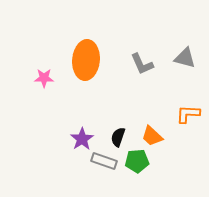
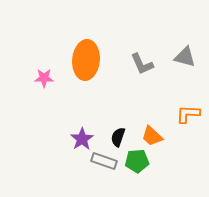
gray triangle: moved 1 px up
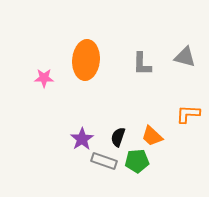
gray L-shape: rotated 25 degrees clockwise
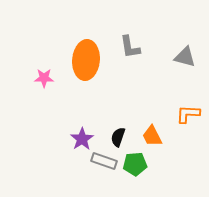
gray L-shape: moved 12 px left, 17 px up; rotated 10 degrees counterclockwise
orange trapezoid: rotated 20 degrees clockwise
green pentagon: moved 2 px left, 3 px down
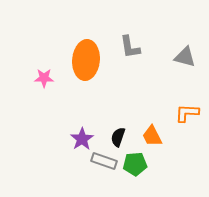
orange L-shape: moved 1 px left, 1 px up
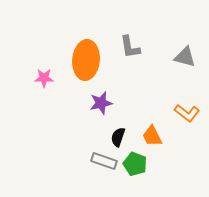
orange L-shape: rotated 145 degrees counterclockwise
purple star: moved 19 px right, 36 px up; rotated 20 degrees clockwise
green pentagon: rotated 25 degrees clockwise
